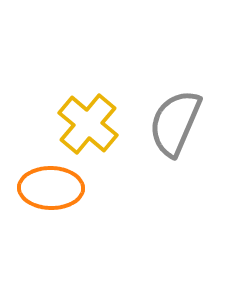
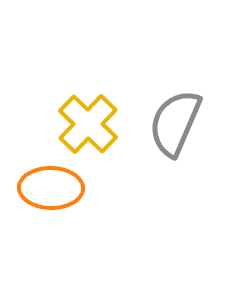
yellow cross: rotated 4 degrees clockwise
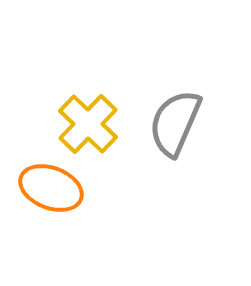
orange ellipse: rotated 20 degrees clockwise
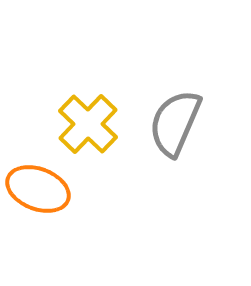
orange ellipse: moved 13 px left, 1 px down
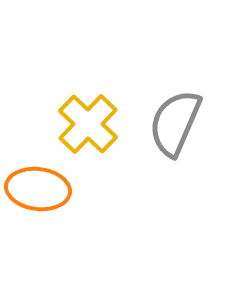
orange ellipse: rotated 14 degrees counterclockwise
